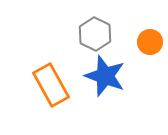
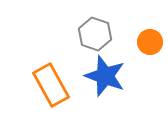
gray hexagon: rotated 8 degrees counterclockwise
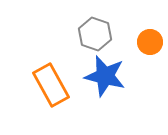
blue star: rotated 6 degrees counterclockwise
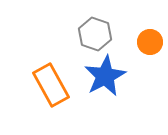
blue star: rotated 30 degrees clockwise
